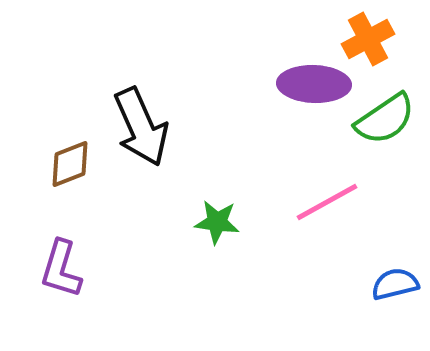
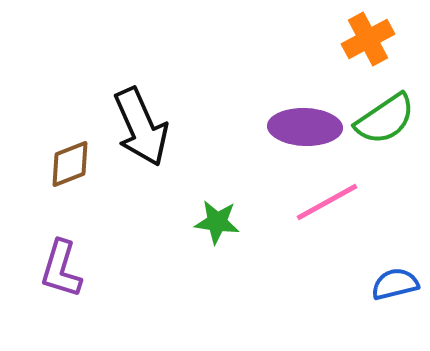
purple ellipse: moved 9 px left, 43 px down
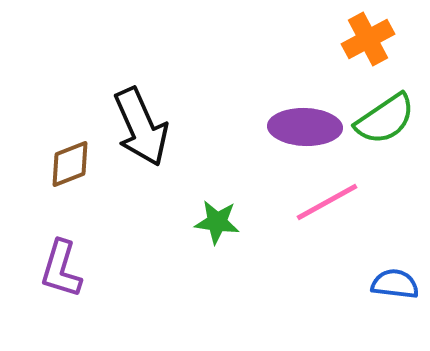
blue semicircle: rotated 21 degrees clockwise
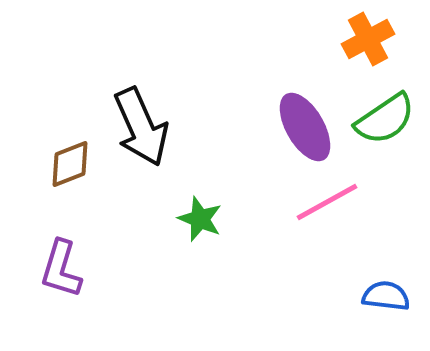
purple ellipse: rotated 58 degrees clockwise
green star: moved 17 px left, 3 px up; rotated 15 degrees clockwise
blue semicircle: moved 9 px left, 12 px down
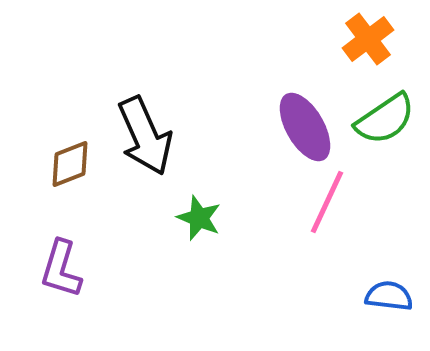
orange cross: rotated 9 degrees counterclockwise
black arrow: moved 4 px right, 9 px down
pink line: rotated 36 degrees counterclockwise
green star: moved 1 px left, 1 px up
blue semicircle: moved 3 px right
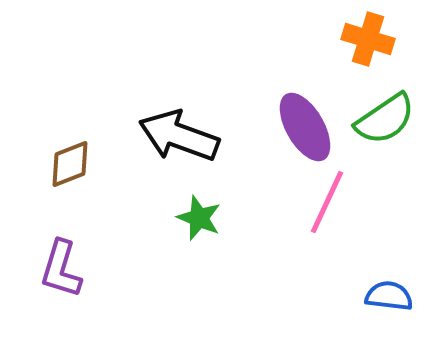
orange cross: rotated 36 degrees counterclockwise
black arrow: moved 34 px right; rotated 134 degrees clockwise
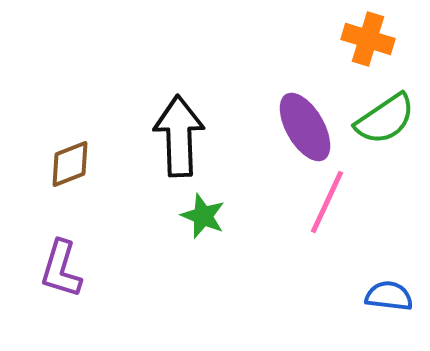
black arrow: rotated 68 degrees clockwise
green star: moved 4 px right, 2 px up
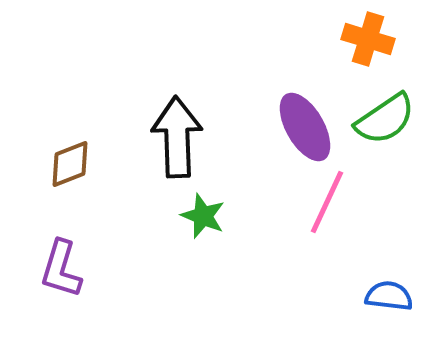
black arrow: moved 2 px left, 1 px down
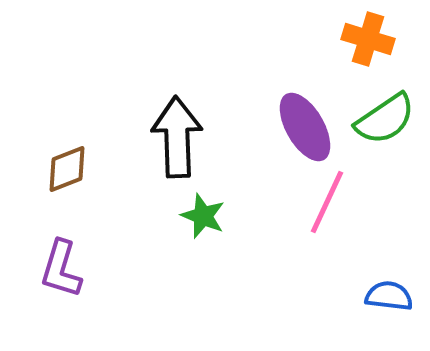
brown diamond: moved 3 px left, 5 px down
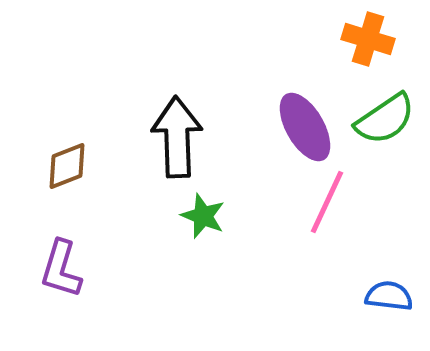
brown diamond: moved 3 px up
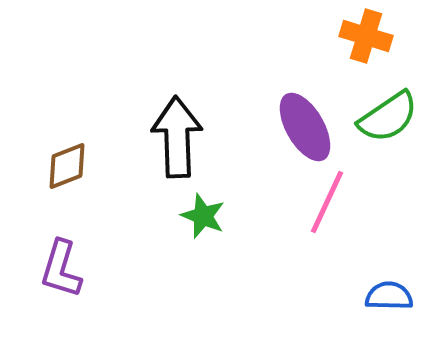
orange cross: moved 2 px left, 3 px up
green semicircle: moved 3 px right, 2 px up
blue semicircle: rotated 6 degrees counterclockwise
